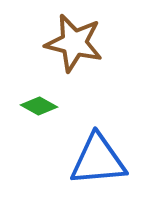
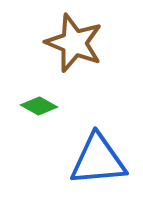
brown star: rotated 8 degrees clockwise
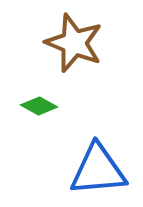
blue triangle: moved 10 px down
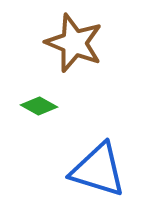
blue triangle: rotated 22 degrees clockwise
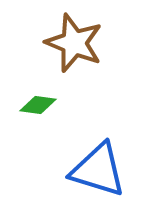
green diamond: moved 1 px left, 1 px up; rotated 21 degrees counterclockwise
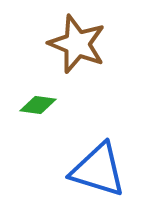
brown star: moved 3 px right, 1 px down
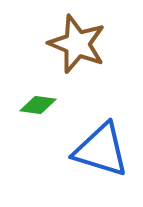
blue triangle: moved 3 px right, 20 px up
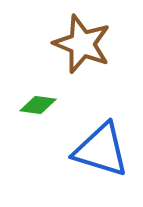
brown star: moved 5 px right
